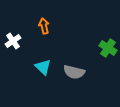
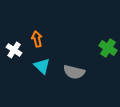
orange arrow: moved 7 px left, 13 px down
white cross: moved 1 px right, 9 px down; rotated 21 degrees counterclockwise
cyan triangle: moved 1 px left, 1 px up
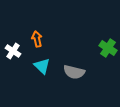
white cross: moved 1 px left, 1 px down
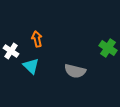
white cross: moved 2 px left
cyan triangle: moved 11 px left
gray semicircle: moved 1 px right, 1 px up
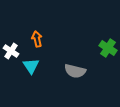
cyan triangle: rotated 12 degrees clockwise
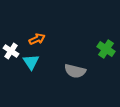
orange arrow: rotated 77 degrees clockwise
green cross: moved 2 px left, 1 px down
cyan triangle: moved 4 px up
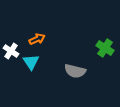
green cross: moved 1 px left, 1 px up
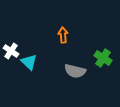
orange arrow: moved 26 px right, 4 px up; rotated 70 degrees counterclockwise
green cross: moved 2 px left, 10 px down
cyan triangle: moved 2 px left; rotated 12 degrees counterclockwise
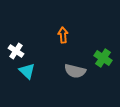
white cross: moved 5 px right
cyan triangle: moved 2 px left, 9 px down
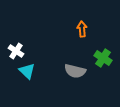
orange arrow: moved 19 px right, 6 px up
